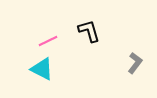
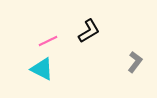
black L-shape: rotated 75 degrees clockwise
gray L-shape: moved 1 px up
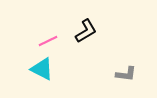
black L-shape: moved 3 px left
gray L-shape: moved 9 px left, 12 px down; rotated 60 degrees clockwise
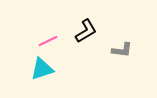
cyan triangle: rotated 45 degrees counterclockwise
gray L-shape: moved 4 px left, 24 px up
